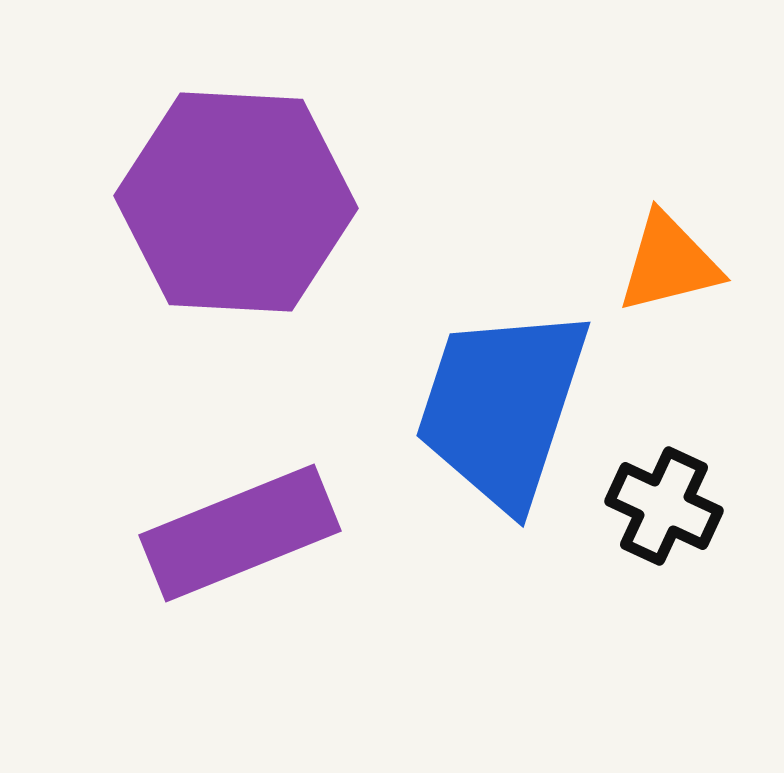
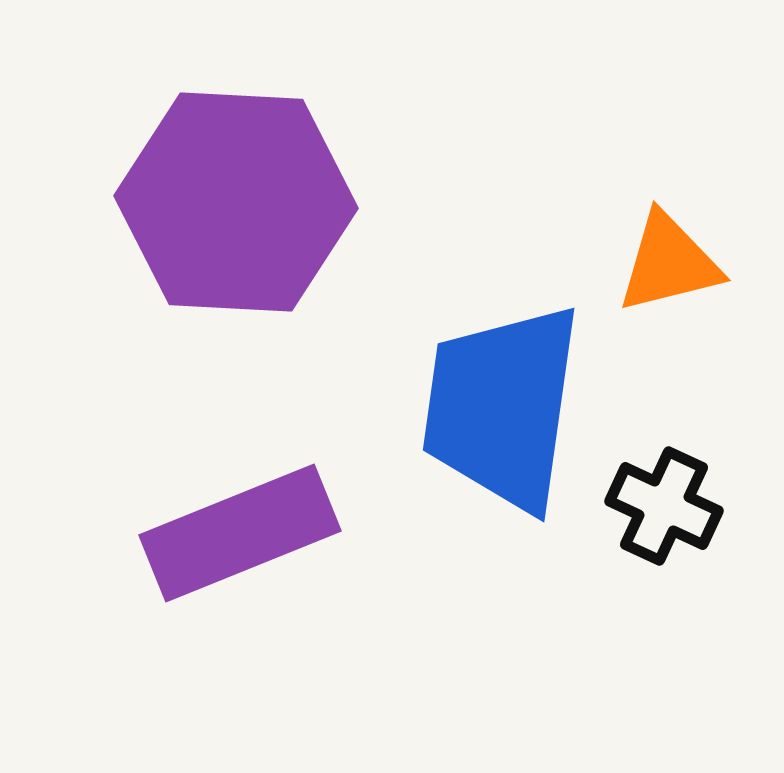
blue trapezoid: rotated 10 degrees counterclockwise
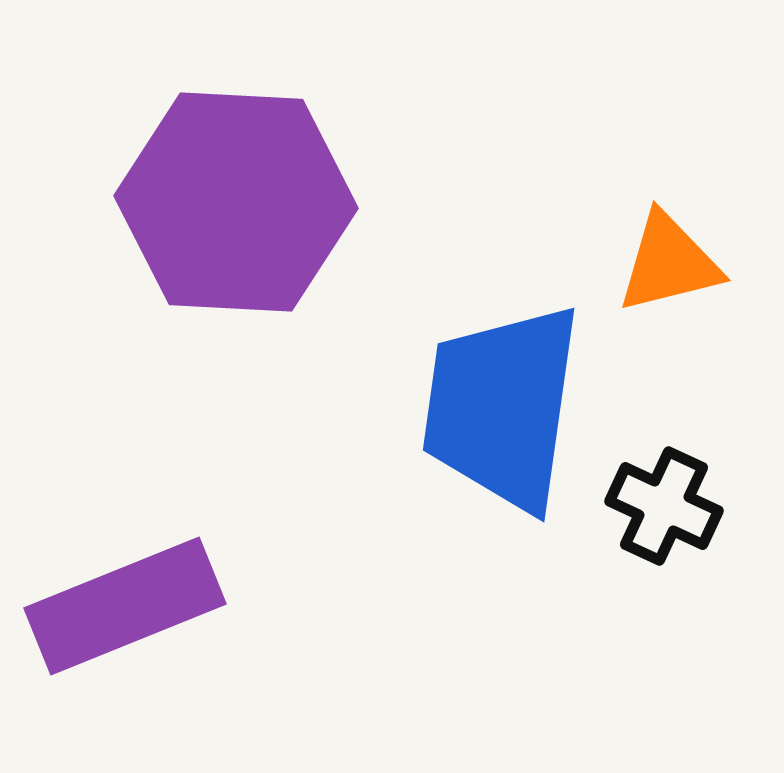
purple rectangle: moved 115 px left, 73 px down
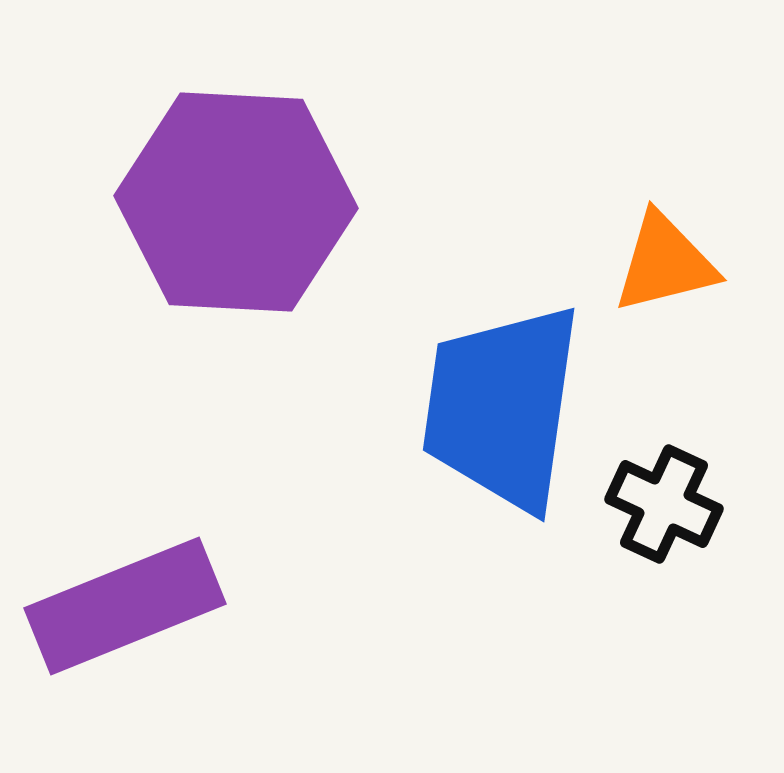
orange triangle: moved 4 px left
black cross: moved 2 px up
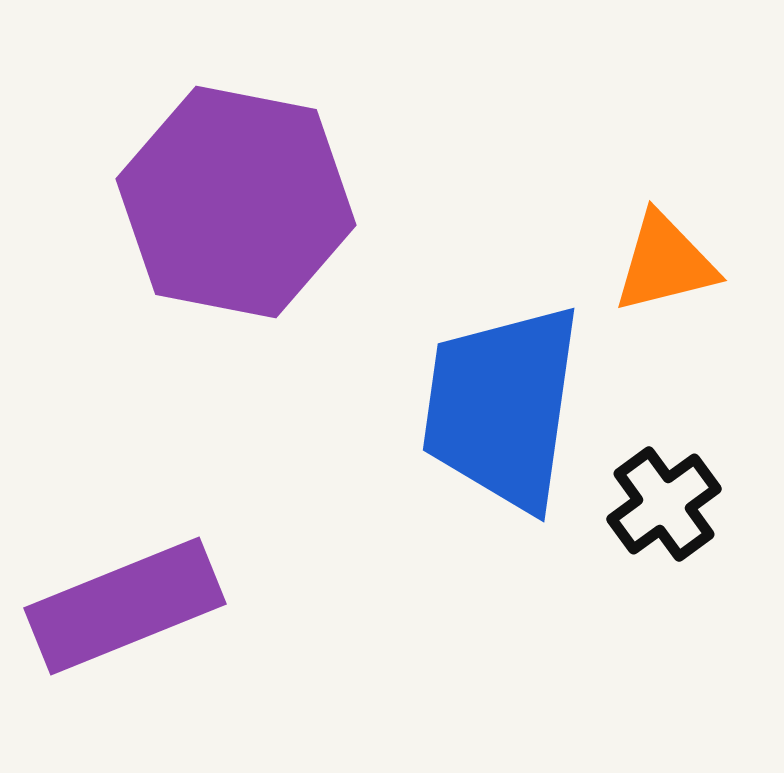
purple hexagon: rotated 8 degrees clockwise
black cross: rotated 29 degrees clockwise
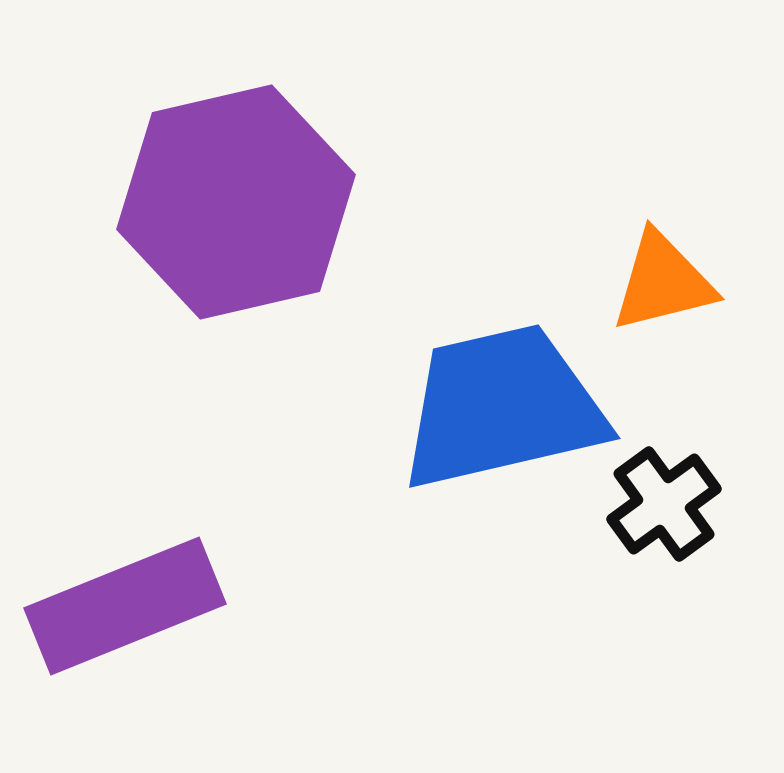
purple hexagon: rotated 24 degrees counterclockwise
orange triangle: moved 2 px left, 19 px down
blue trapezoid: rotated 69 degrees clockwise
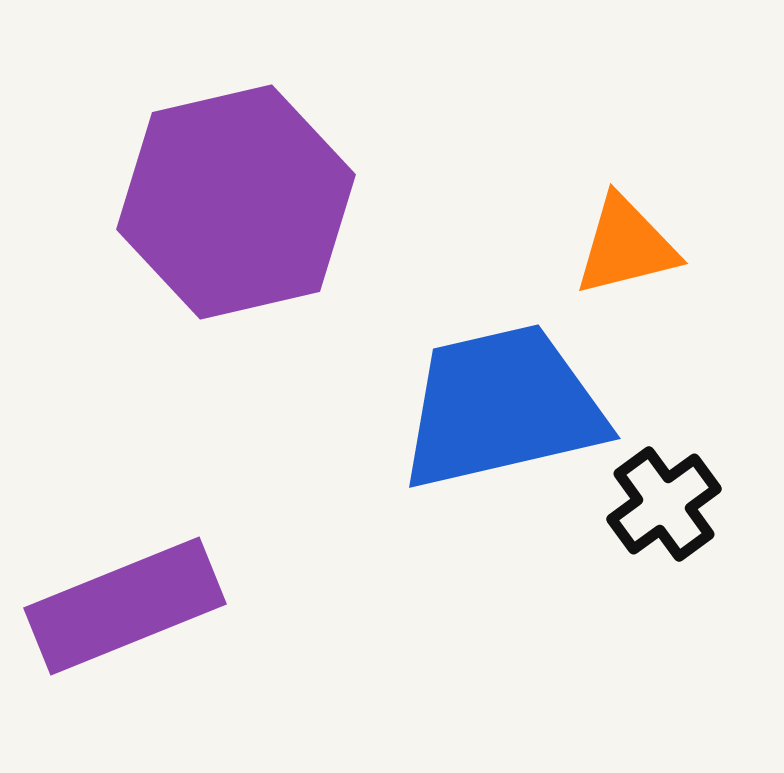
orange triangle: moved 37 px left, 36 px up
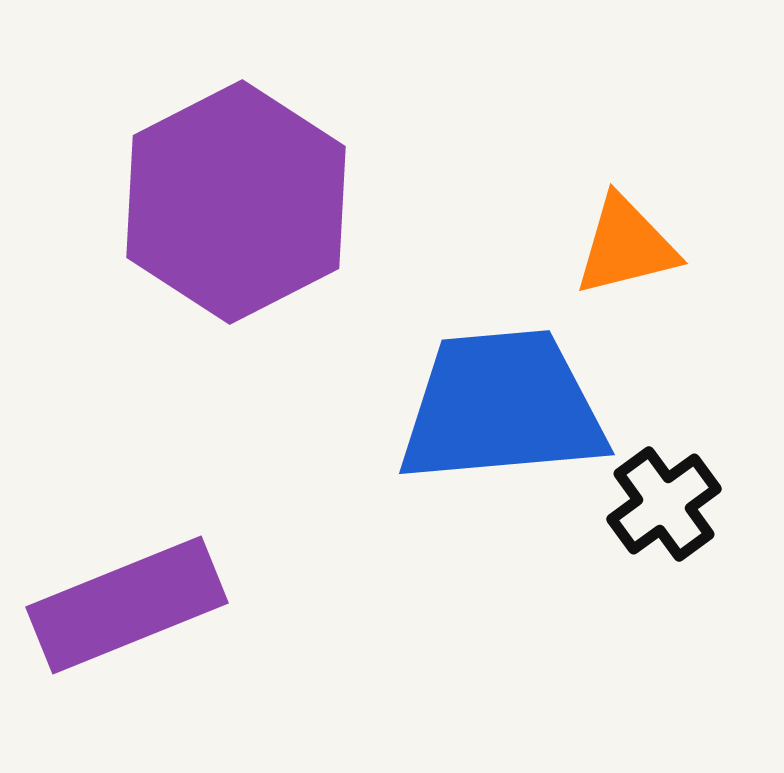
purple hexagon: rotated 14 degrees counterclockwise
blue trapezoid: rotated 8 degrees clockwise
purple rectangle: moved 2 px right, 1 px up
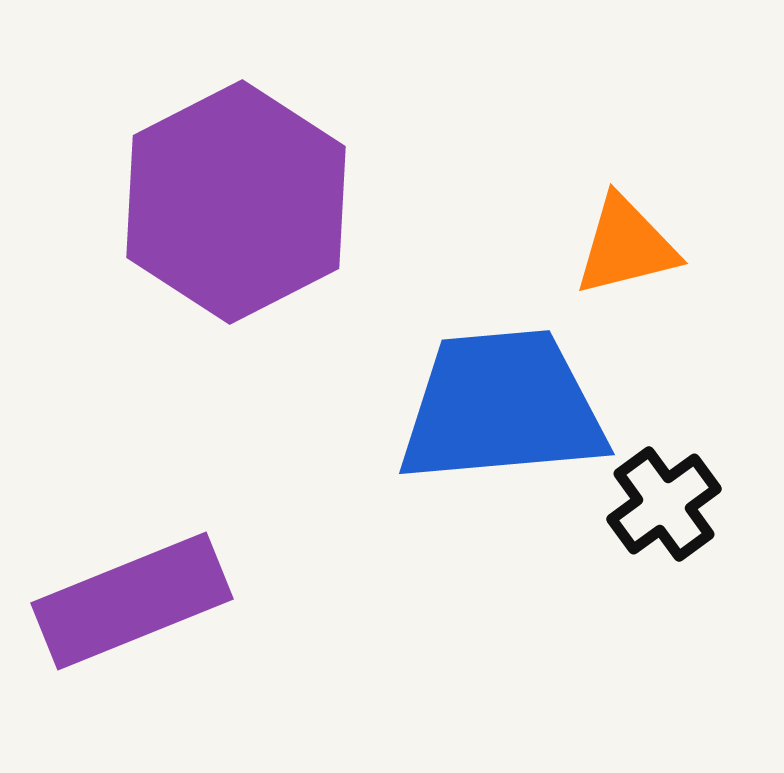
purple rectangle: moved 5 px right, 4 px up
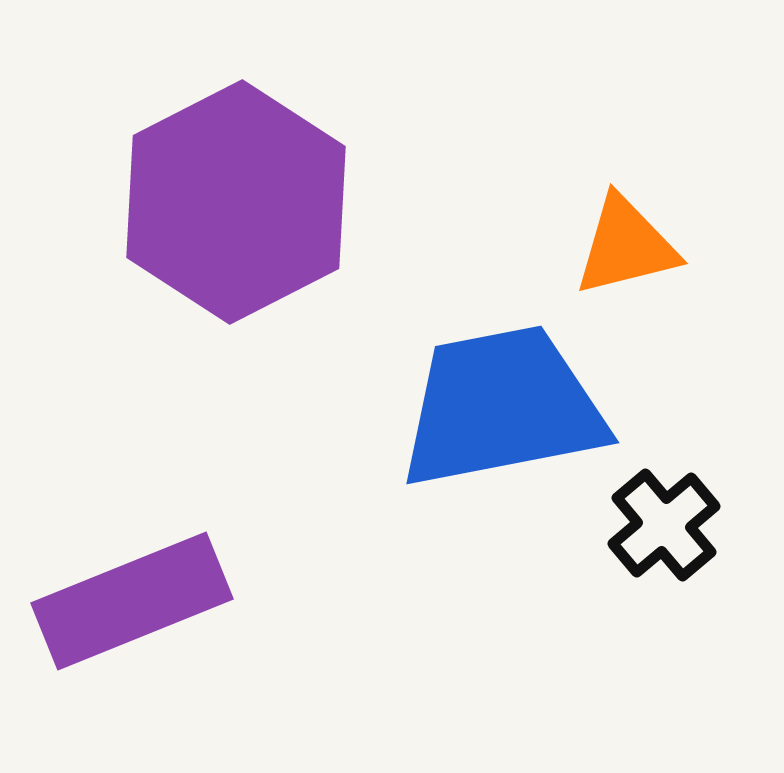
blue trapezoid: rotated 6 degrees counterclockwise
black cross: moved 21 px down; rotated 4 degrees counterclockwise
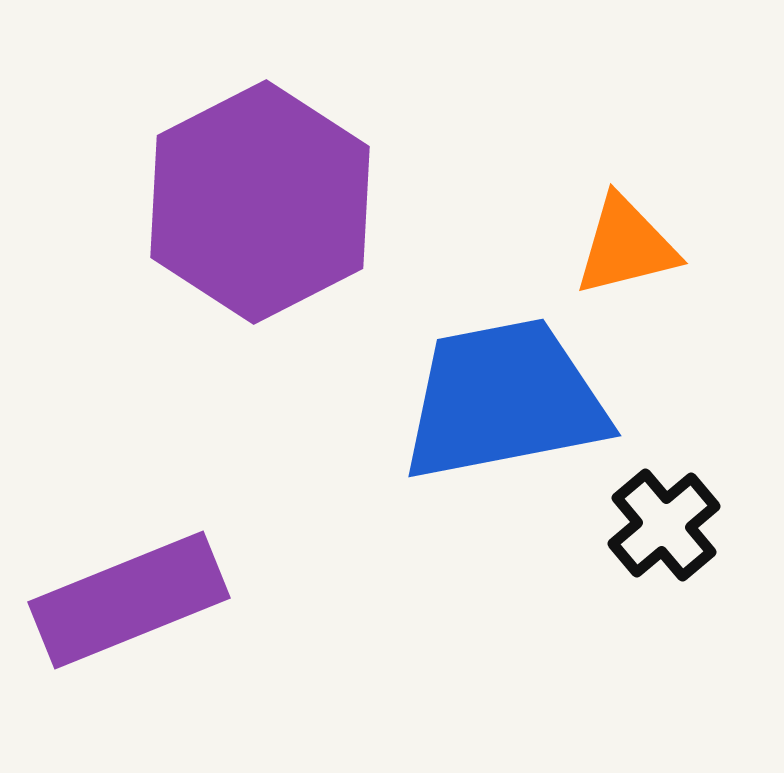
purple hexagon: moved 24 px right
blue trapezoid: moved 2 px right, 7 px up
purple rectangle: moved 3 px left, 1 px up
